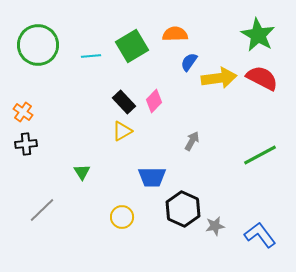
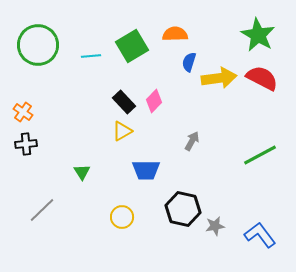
blue semicircle: rotated 18 degrees counterclockwise
blue trapezoid: moved 6 px left, 7 px up
black hexagon: rotated 12 degrees counterclockwise
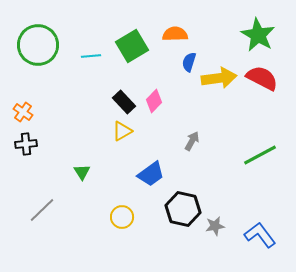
blue trapezoid: moved 5 px right, 4 px down; rotated 36 degrees counterclockwise
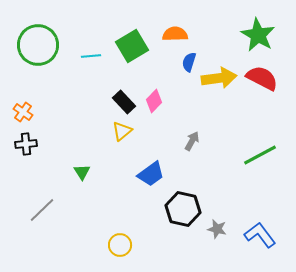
yellow triangle: rotated 10 degrees counterclockwise
yellow circle: moved 2 px left, 28 px down
gray star: moved 2 px right, 3 px down; rotated 24 degrees clockwise
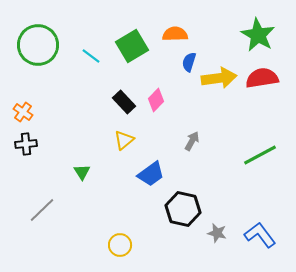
cyan line: rotated 42 degrees clockwise
red semicircle: rotated 36 degrees counterclockwise
pink diamond: moved 2 px right, 1 px up
yellow triangle: moved 2 px right, 9 px down
gray star: moved 4 px down
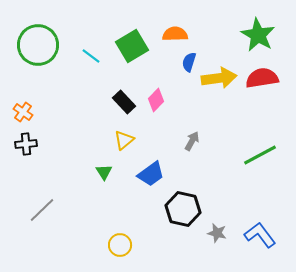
green triangle: moved 22 px right
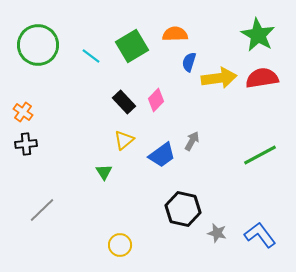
blue trapezoid: moved 11 px right, 19 px up
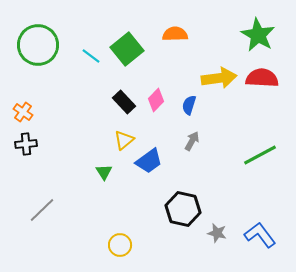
green square: moved 5 px left, 3 px down; rotated 8 degrees counterclockwise
blue semicircle: moved 43 px down
red semicircle: rotated 12 degrees clockwise
blue trapezoid: moved 13 px left, 6 px down
